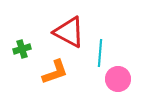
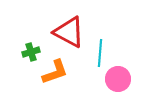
green cross: moved 9 px right, 3 px down
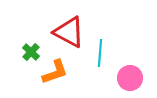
green cross: rotated 30 degrees counterclockwise
pink circle: moved 12 px right, 1 px up
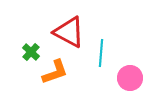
cyan line: moved 1 px right
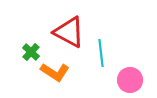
cyan line: rotated 12 degrees counterclockwise
orange L-shape: rotated 52 degrees clockwise
pink circle: moved 2 px down
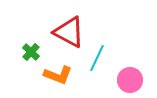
cyan line: moved 4 px left, 5 px down; rotated 32 degrees clockwise
orange L-shape: moved 3 px right, 3 px down; rotated 12 degrees counterclockwise
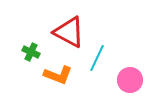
green cross: rotated 18 degrees counterclockwise
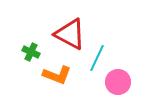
red triangle: moved 1 px right, 2 px down
orange L-shape: moved 1 px left
pink circle: moved 12 px left, 2 px down
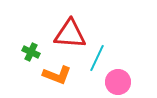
red triangle: rotated 24 degrees counterclockwise
